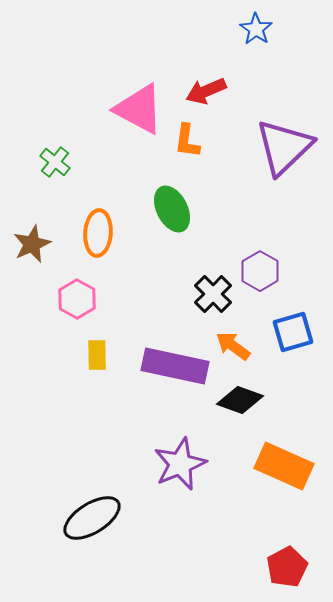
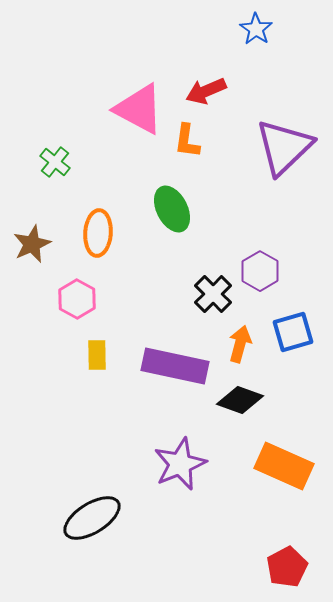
orange arrow: moved 7 px right, 2 px up; rotated 69 degrees clockwise
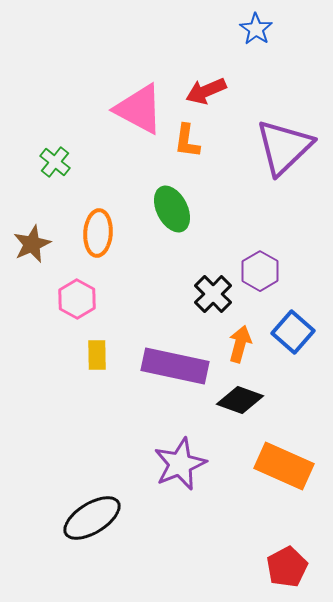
blue square: rotated 33 degrees counterclockwise
